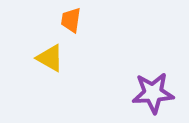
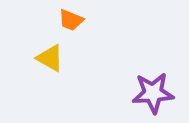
orange trapezoid: rotated 76 degrees counterclockwise
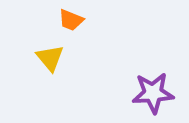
yellow triangle: rotated 20 degrees clockwise
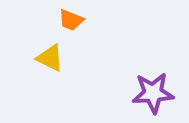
yellow triangle: rotated 24 degrees counterclockwise
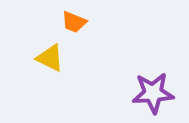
orange trapezoid: moved 3 px right, 2 px down
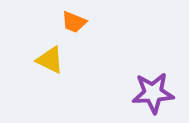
yellow triangle: moved 2 px down
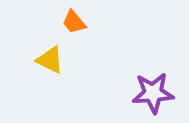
orange trapezoid: rotated 28 degrees clockwise
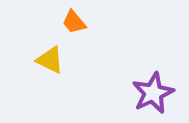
purple star: rotated 21 degrees counterclockwise
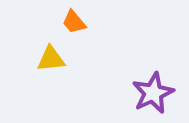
yellow triangle: moved 1 px right, 1 px up; rotated 32 degrees counterclockwise
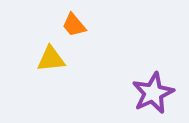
orange trapezoid: moved 3 px down
